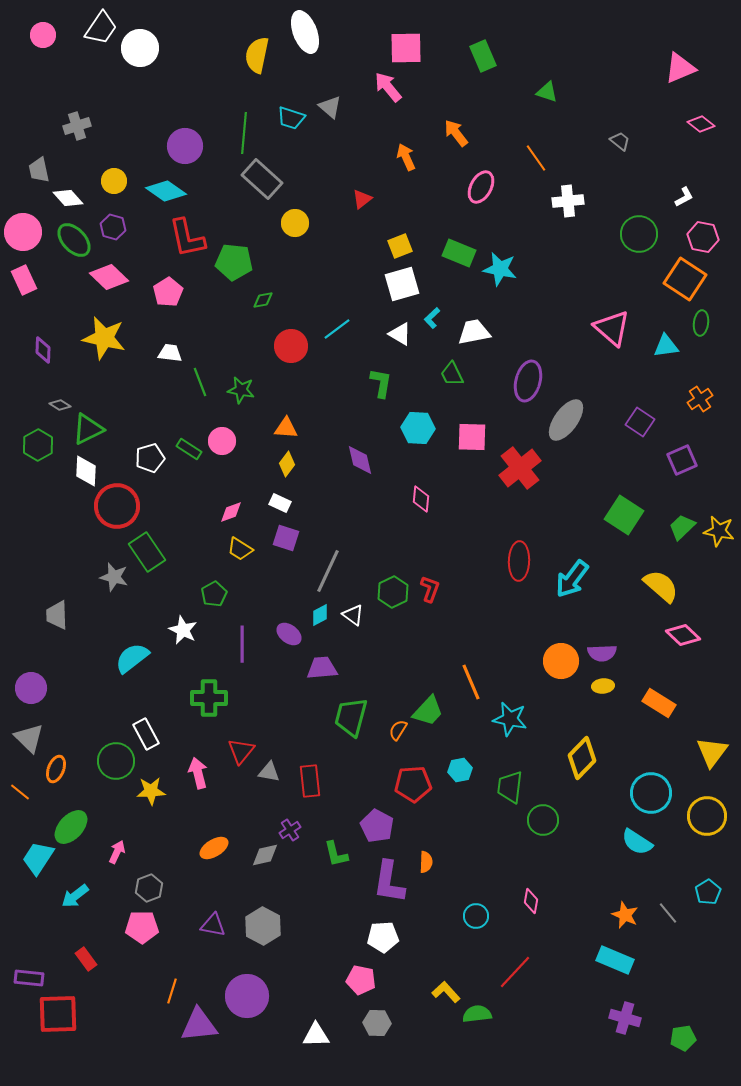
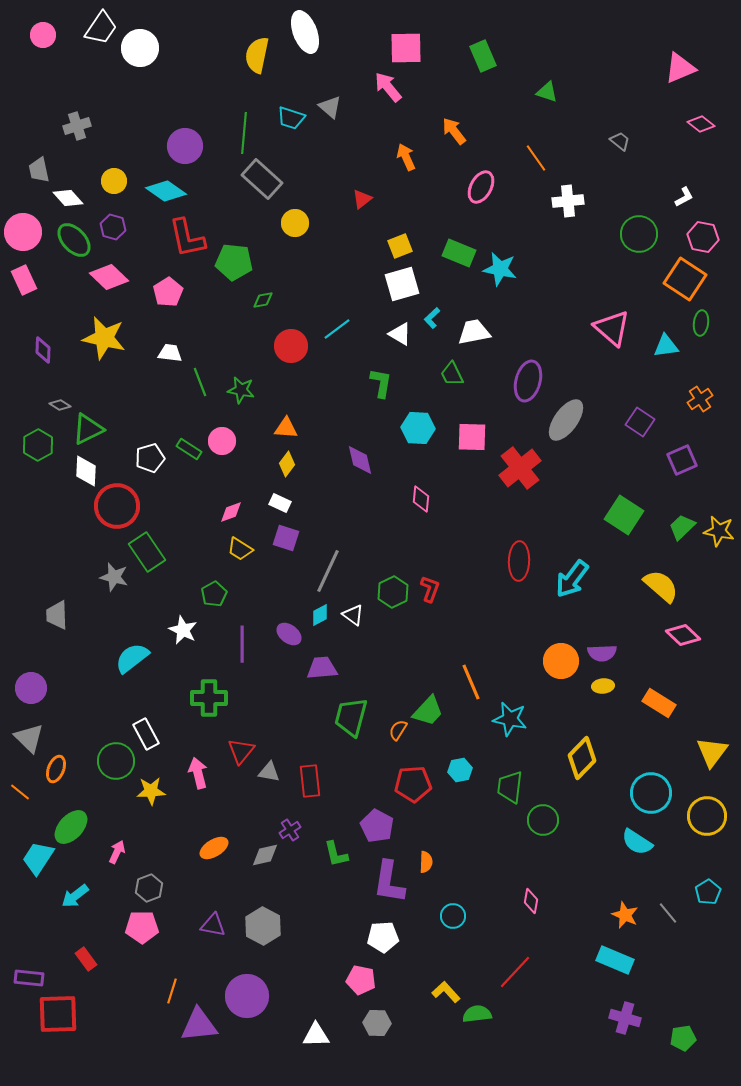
orange arrow at (456, 133): moved 2 px left, 2 px up
cyan circle at (476, 916): moved 23 px left
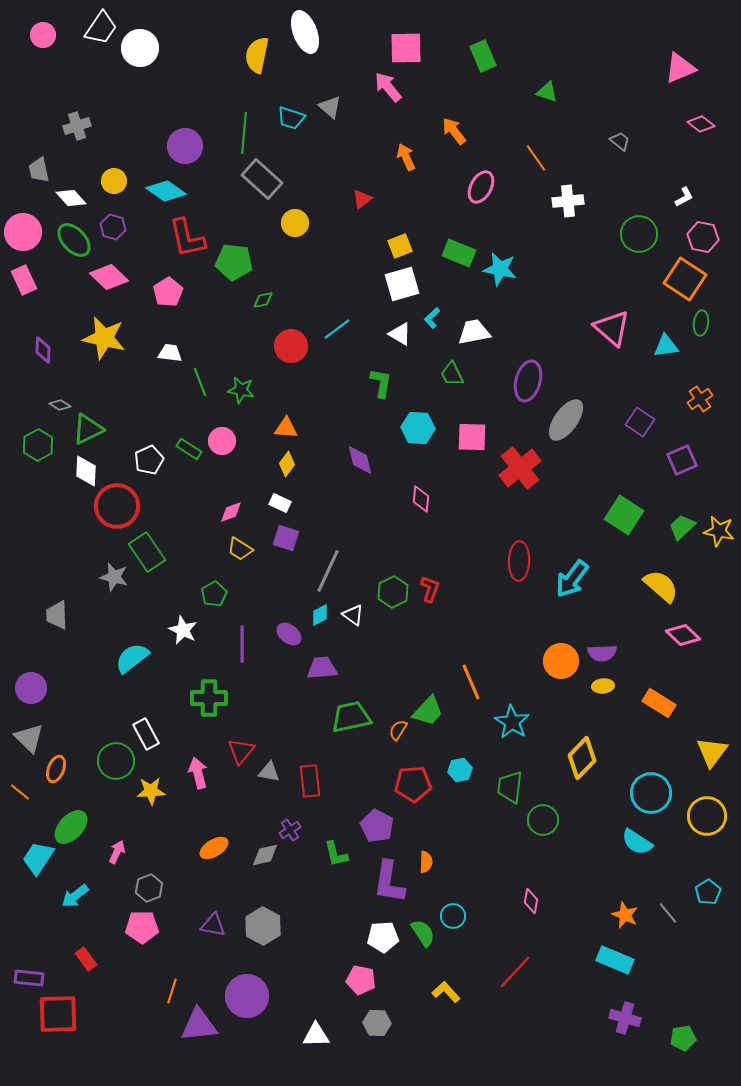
white diamond at (68, 198): moved 3 px right
white pentagon at (150, 458): moved 1 px left, 2 px down; rotated 8 degrees counterclockwise
green trapezoid at (351, 717): rotated 63 degrees clockwise
cyan star at (510, 719): moved 2 px right, 3 px down; rotated 20 degrees clockwise
green semicircle at (477, 1014): moved 54 px left, 81 px up; rotated 64 degrees clockwise
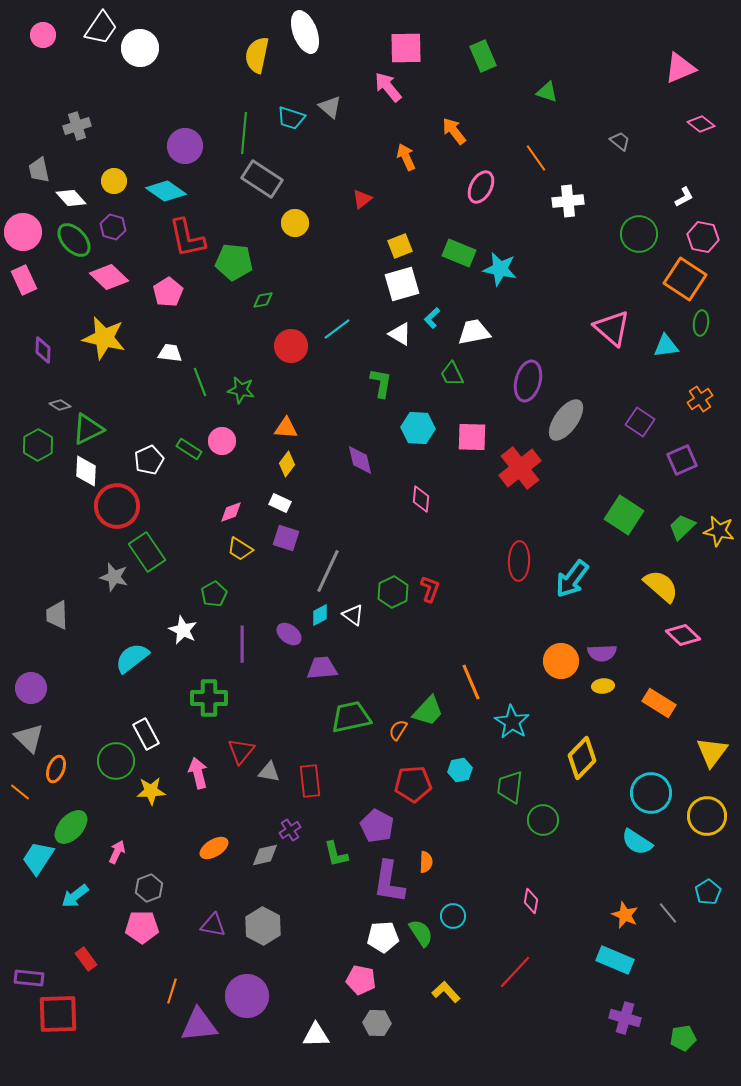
gray rectangle at (262, 179): rotated 9 degrees counterclockwise
green semicircle at (423, 933): moved 2 px left
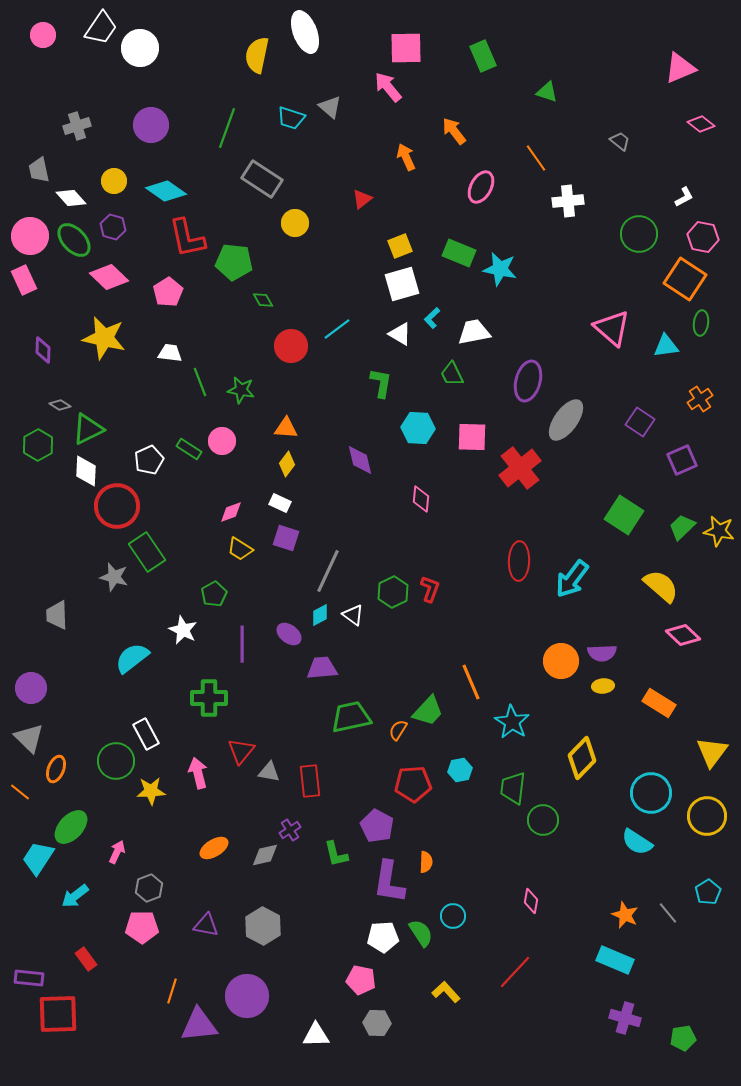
green line at (244, 133): moved 17 px left, 5 px up; rotated 15 degrees clockwise
purple circle at (185, 146): moved 34 px left, 21 px up
pink circle at (23, 232): moved 7 px right, 4 px down
green diamond at (263, 300): rotated 70 degrees clockwise
green trapezoid at (510, 787): moved 3 px right, 1 px down
purple triangle at (213, 925): moved 7 px left
